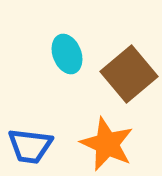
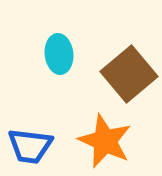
cyan ellipse: moved 8 px left; rotated 15 degrees clockwise
orange star: moved 2 px left, 3 px up
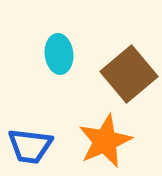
orange star: rotated 24 degrees clockwise
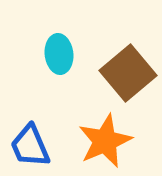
brown square: moved 1 px left, 1 px up
blue trapezoid: rotated 60 degrees clockwise
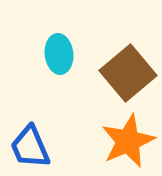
orange star: moved 23 px right
blue trapezoid: moved 1 px down
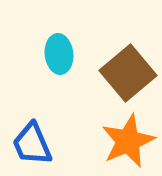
blue trapezoid: moved 2 px right, 3 px up
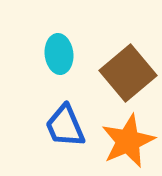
blue trapezoid: moved 33 px right, 18 px up
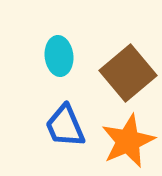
cyan ellipse: moved 2 px down
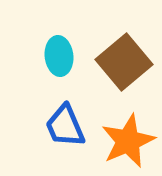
brown square: moved 4 px left, 11 px up
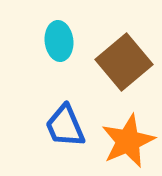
cyan ellipse: moved 15 px up
